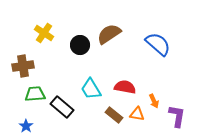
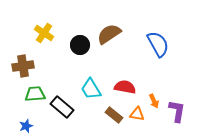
blue semicircle: rotated 20 degrees clockwise
purple L-shape: moved 5 px up
blue star: rotated 16 degrees clockwise
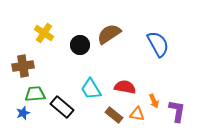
blue star: moved 3 px left, 13 px up
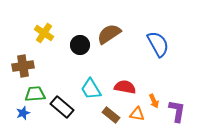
brown rectangle: moved 3 px left
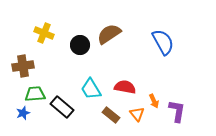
yellow cross: rotated 12 degrees counterclockwise
blue semicircle: moved 5 px right, 2 px up
orange triangle: rotated 42 degrees clockwise
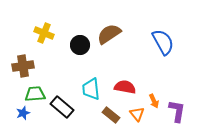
cyan trapezoid: rotated 25 degrees clockwise
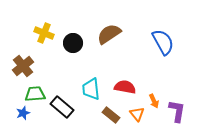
black circle: moved 7 px left, 2 px up
brown cross: rotated 30 degrees counterclockwise
